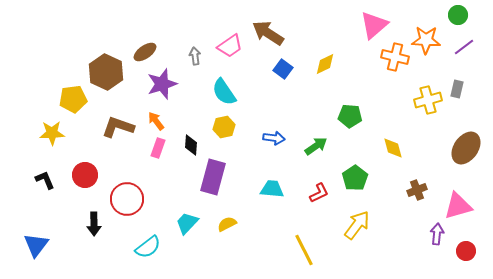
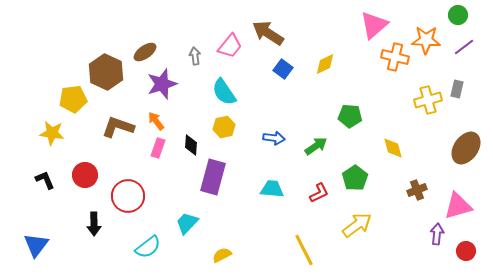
pink trapezoid at (230, 46): rotated 16 degrees counterclockwise
yellow star at (52, 133): rotated 10 degrees clockwise
red circle at (127, 199): moved 1 px right, 3 px up
yellow semicircle at (227, 224): moved 5 px left, 31 px down
yellow arrow at (357, 225): rotated 16 degrees clockwise
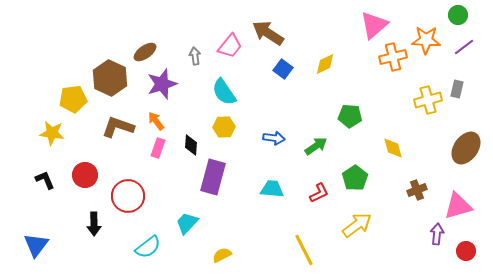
orange cross at (395, 57): moved 2 px left; rotated 28 degrees counterclockwise
brown hexagon at (106, 72): moved 4 px right, 6 px down
yellow hexagon at (224, 127): rotated 10 degrees clockwise
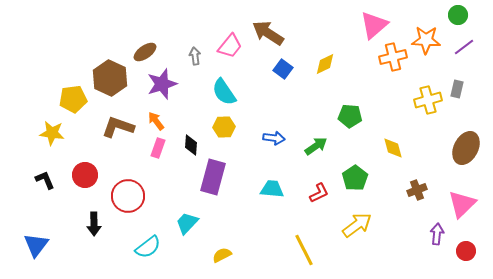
brown ellipse at (466, 148): rotated 8 degrees counterclockwise
pink triangle at (458, 206): moved 4 px right, 2 px up; rotated 28 degrees counterclockwise
